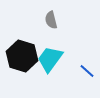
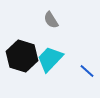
gray semicircle: rotated 18 degrees counterclockwise
cyan trapezoid: rotated 8 degrees clockwise
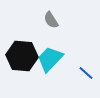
black hexagon: rotated 12 degrees counterclockwise
blue line: moved 1 px left, 2 px down
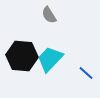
gray semicircle: moved 2 px left, 5 px up
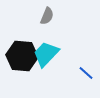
gray semicircle: moved 2 px left, 1 px down; rotated 126 degrees counterclockwise
cyan trapezoid: moved 4 px left, 5 px up
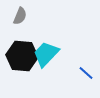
gray semicircle: moved 27 px left
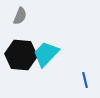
black hexagon: moved 1 px left, 1 px up
blue line: moved 1 px left, 7 px down; rotated 35 degrees clockwise
